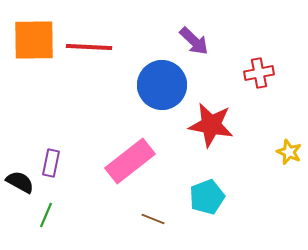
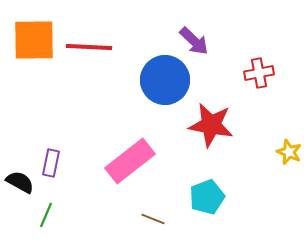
blue circle: moved 3 px right, 5 px up
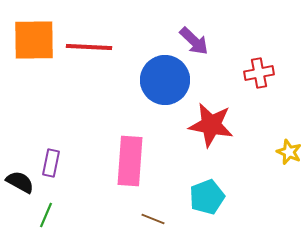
pink rectangle: rotated 48 degrees counterclockwise
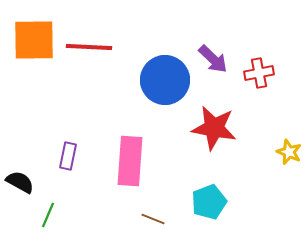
purple arrow: moved 19 px right, 18 px down
red star: moved 3 px right, 3 px down
purple rectangle: moved 17 px right, 7 px up
cyan pentagon: moved 2 px right, 5 px down
green line: moved 2 px right
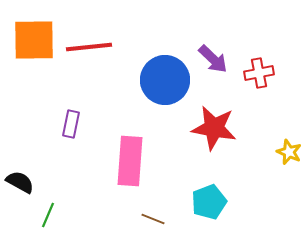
red line: rotated 9 degrees counterclockwise
purple rectangle: moved 3 px right, 32 px up
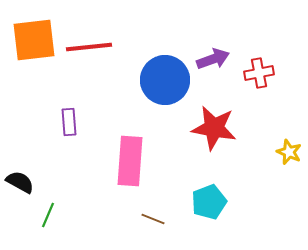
orange square: rotated 6 degrees counterclockwise
purple arrow: rotated 64 degrees counterclockwise
purple rectangle: moved 2 px left, 2 px up; rotated 16 degrees counterclockwise
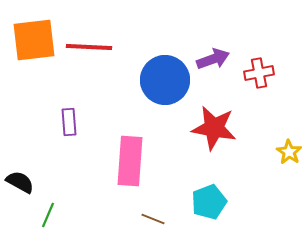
red line: rotated 9 degrees clockwise
yellow star: rotated 10 degrees clockwise
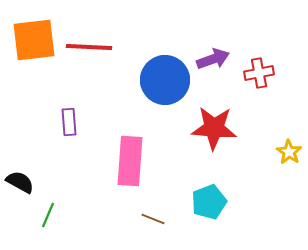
red star: rotated 6 degrees counterclockwise
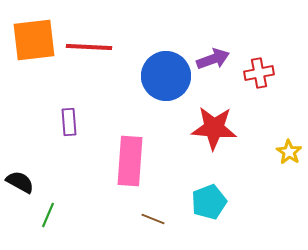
blue circle: moved 1 px right, 4 px up
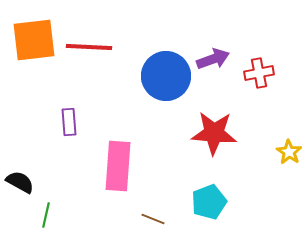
red star: moved 5 px down
pink rectangle: moved 12 px left, 5 px down
green line: moved 2 px left; rotated 10 degrees counterclockwise
